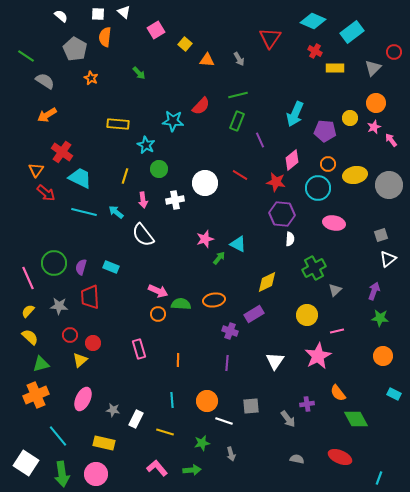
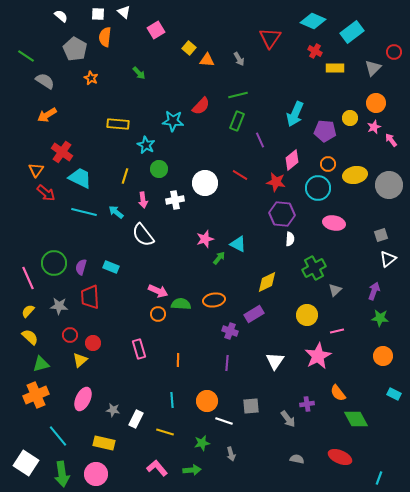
yellow square at (185, 44): moved 4 px right, 4 px down
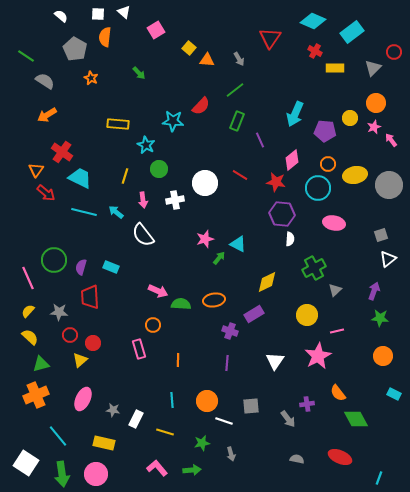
green line at (238, 95): moved 3 px left, 5 px up; rotated 24 degrees counterclockwise
green circle at (54, 263): moved 3 px up
gray star at (59, 306): moved 6 px down
orange circle at (158, 314): moved 5 px left, 11 px down
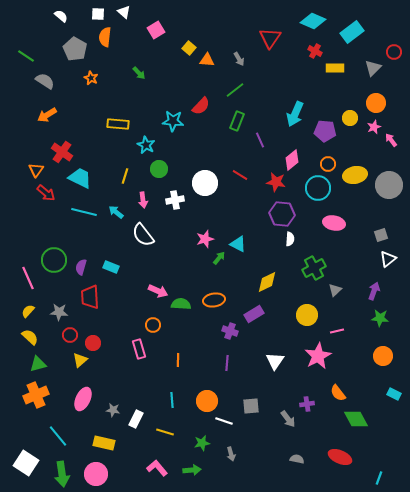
green triangle at (41, 364): moved 3 px left
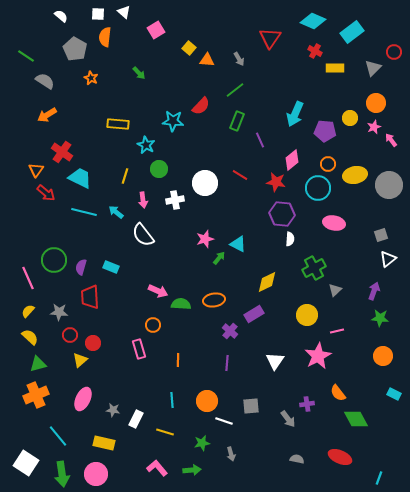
purple cross at (230, 331): rotated 21 degrees clockwise
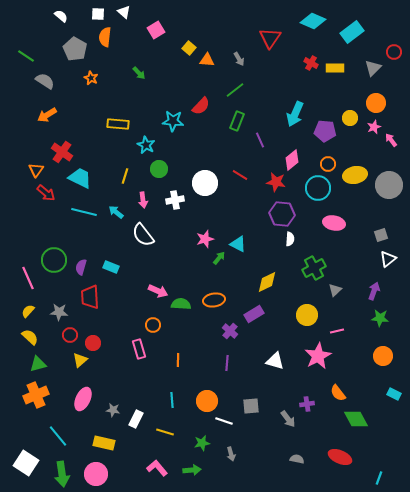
red cross at (315, 51): moved 4 px left, 12 px down
white triangle at (275, 361): rotated 48 degrees counterclockwise
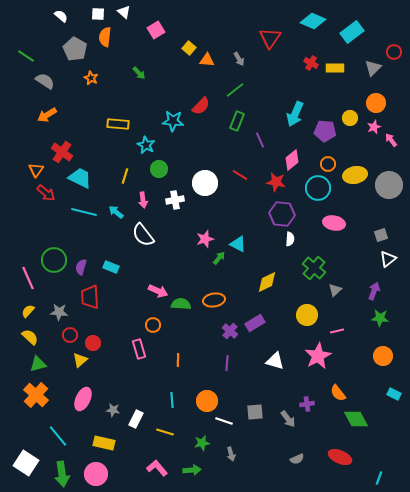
green cross at (314, 268): rotated 20 degrees counterclockwise
purple rectangle at (254, 314): moved 1 px right, 9 px down
orange cross at (36, 395): rotated 25 degrees counterclockwise
gray square at (251, 406): moved 4 px right, 6 px down
gray semicircle at (297, 459): rotated 144 degrees clockwise
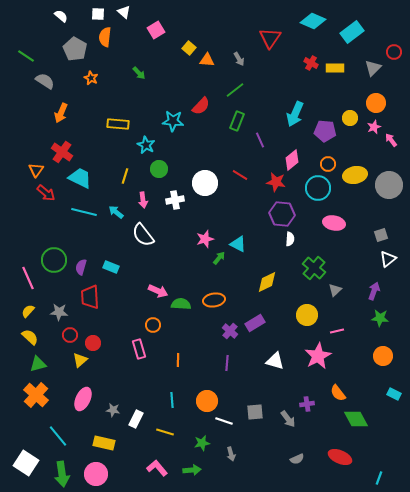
orange arrow at (47, 115): moved 14 px right, 2 px up; rotated 36 degrees counterclockwise
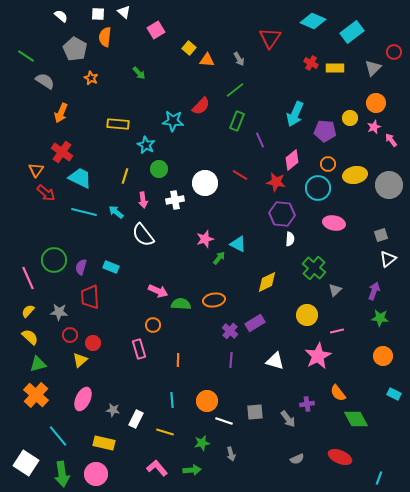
purple line at (227, 363): moved 4 px right, 3 px up
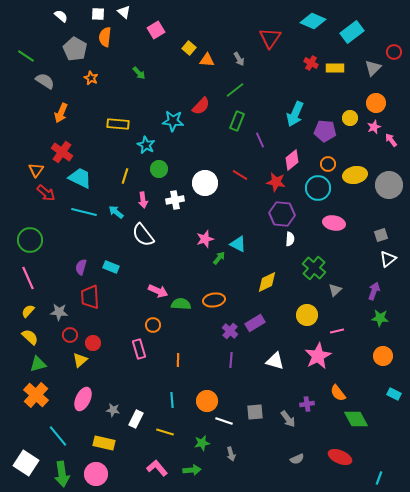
green circle at (54, 260): moved 24 px left, 20 px up
